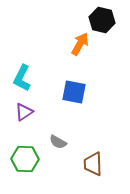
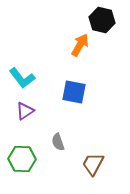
orange arrow: moved 1 px down
cyan L-shape: rotated 64 degrees counterclockwise
purple triangle: moved 1 px right, 1 px up
gray semicircle: rotated 42 degrees clockwise
green hexagon: moved 3 px left
brown trapezoid: rotated 30 degrees clockwise
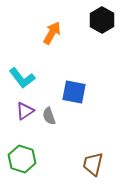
black hexagon: rotated 15 degrees clockwise
orange arrow: moved 28 px left, 12 px up
gray semicircle: moved 9 px left, 26 px up
green hexagon: rotated 16 degrees clockwise
brown trapezoid: rotated 15 degrees counterclockwise
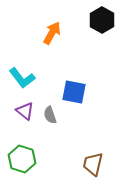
purple triangle: rotated 48 degrees counterclockwise
gray semicircle: moved 1 px right, 1 px up
